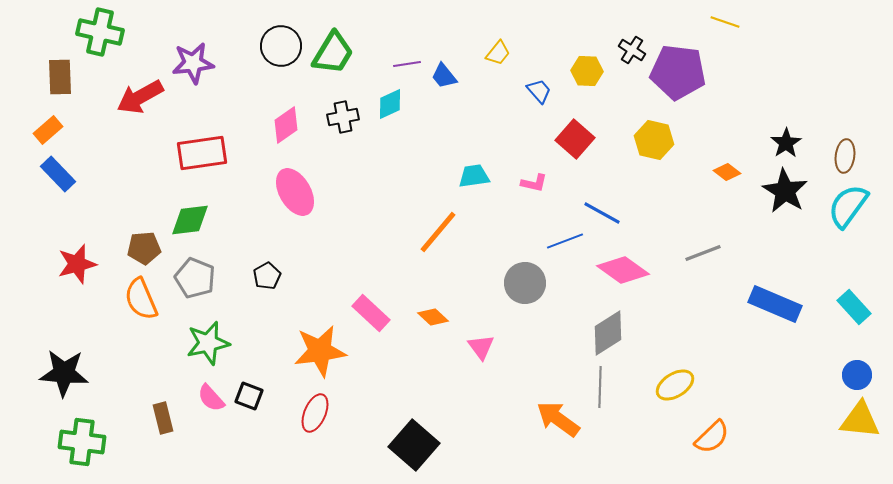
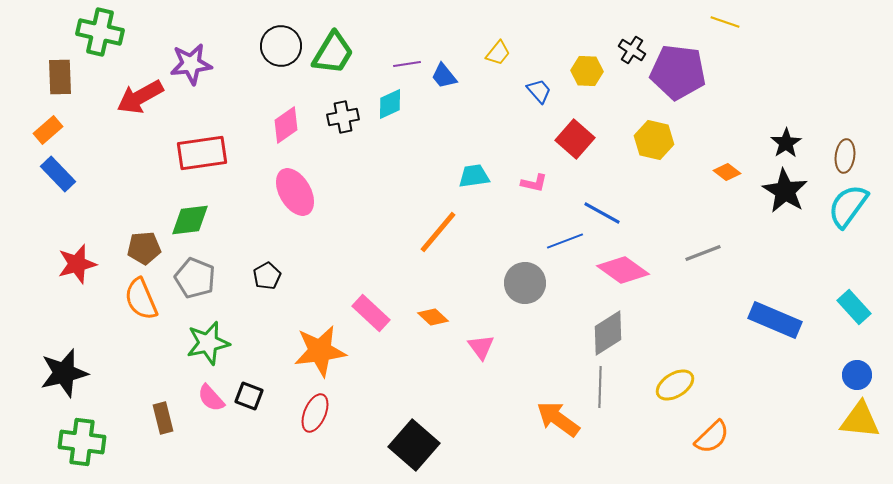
purple star at (193, 63): moved 2 px left, 1 px down
blue rectangle at (775, 304): moved 16 px down
black star at (64, 373): rotated 18 degrees counterclockwise
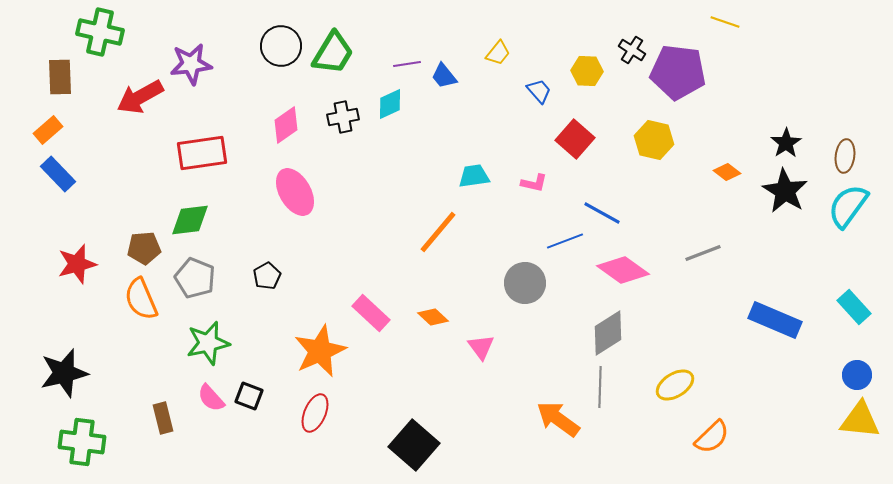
orange star at (320, 351): rotated 16 degrees counterclockwise
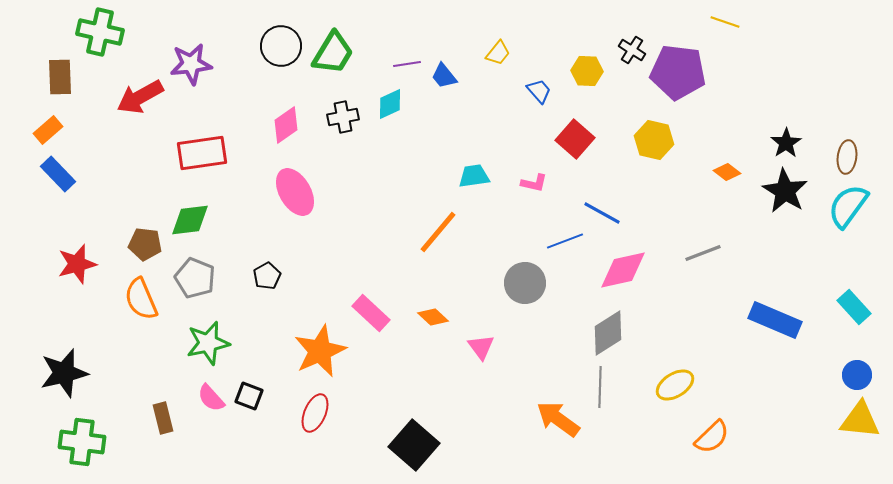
brown ellipse at (845, 156): moved 2 px right, 1 px down
brown pentagon at (144, 248): moved 1 px right, 4 px up; rotated 12 degrees clockwise
pink diamond at (623, 270): rotated 48 degrees counterclockwise
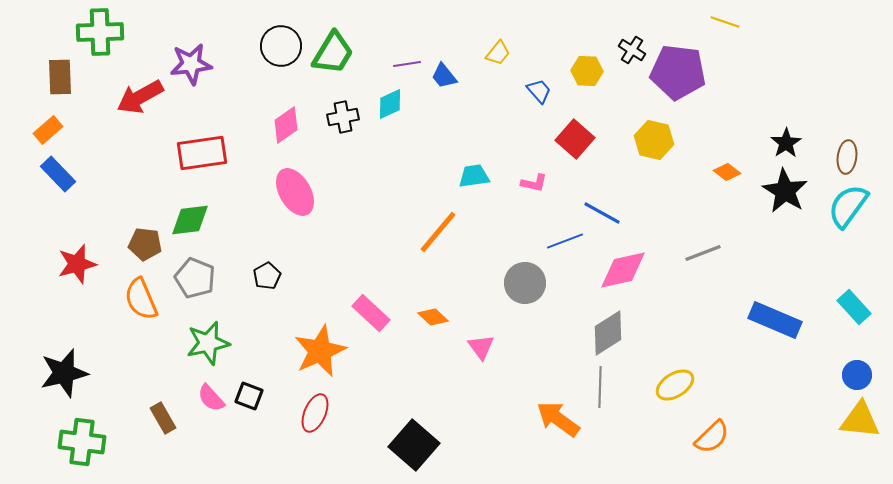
green cross at (100, 32): rotated 15 degrees counterclockwise
brown rectangle at (163, 418): rotated 16 degrees counterclockwise
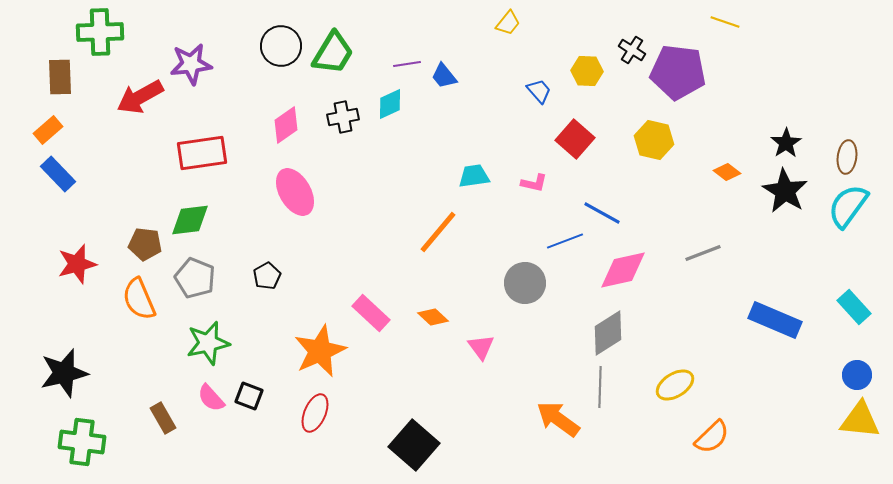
yellow trapezoid at (498, 53): moved 10 px right, 30 px up
orange semicircle at (141, 299): moved 2 px left
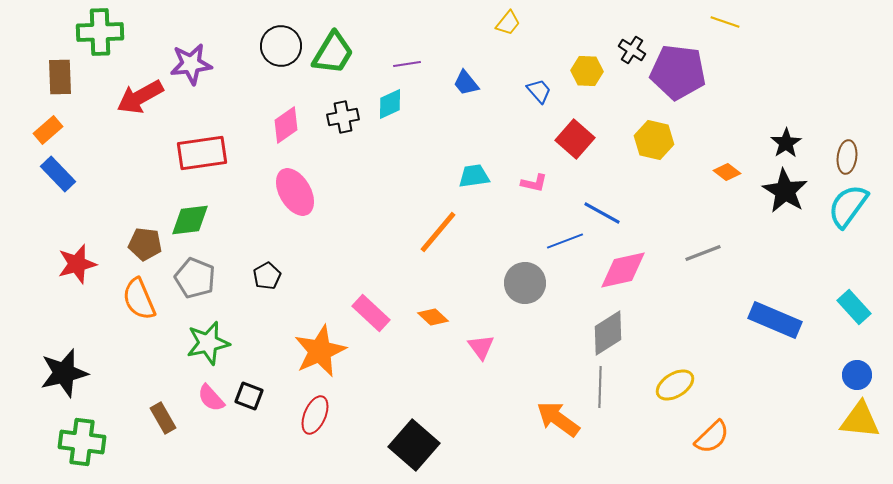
blue trapezoid at (444, 76): moved 22 px right, 7 px down
red ellipse at (315, 413): moved 2 px down
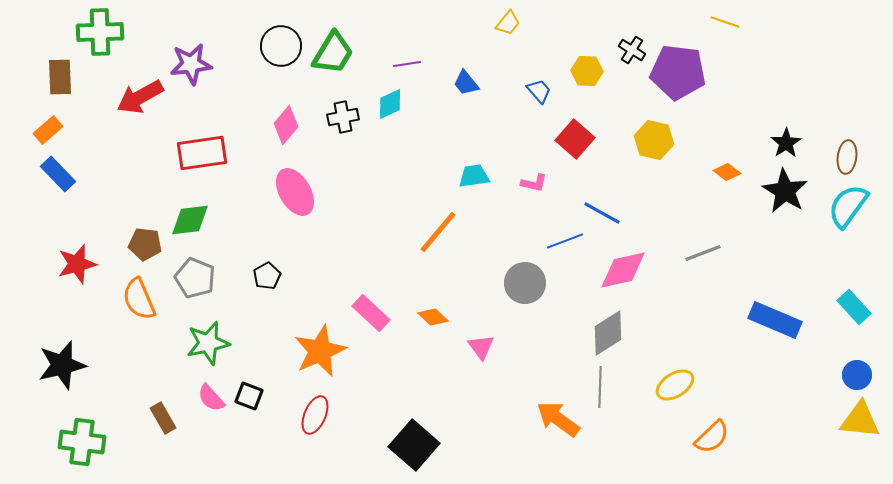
pink diamond at (286, 125): rotated 15 degrees counterclockwise
black star at (64, 373): moved 2 px left, 8 px up
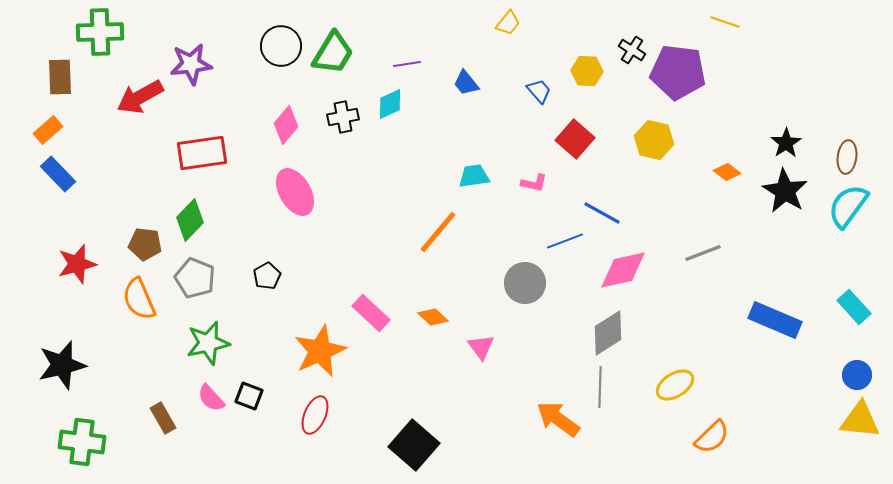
green diamond at (190, 220): rotated 39 degrees counterclockwise
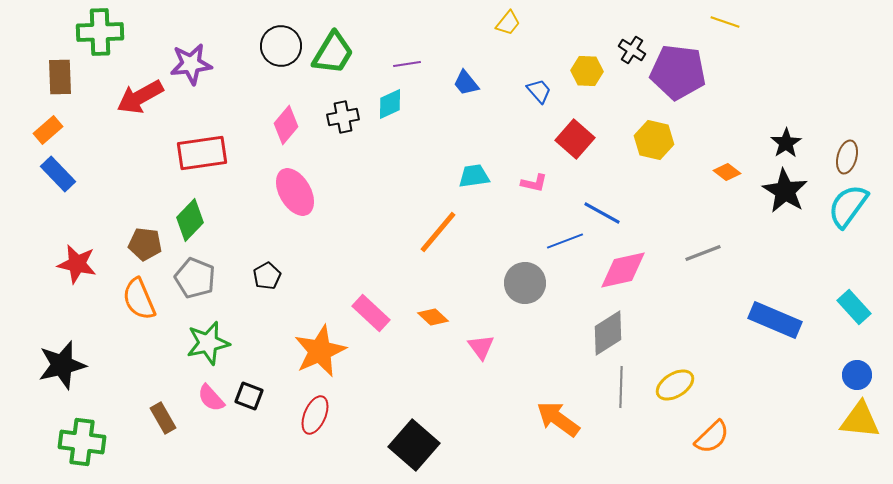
brown ellipse at (847, 157): rotated 8 degrees clockwise
red star at (77, 264): rotated 27 degrees clockwise
gray line at (600, 387): moved 21 px right
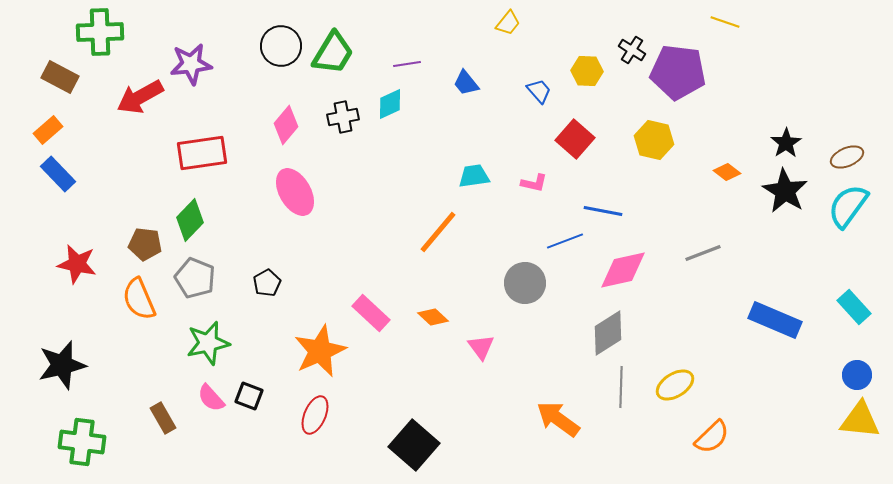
brown rectangle at (60, 77): rotated 60 degrees counterclockwise
brown ellipse at (847, 157): rotated 52 degrees clockwise
blue line at (602, 213): moved 1 px right, 2 px up; rotated 18 degrees counterclockwise
black pentagon at (267, 276): moved 7 px down
